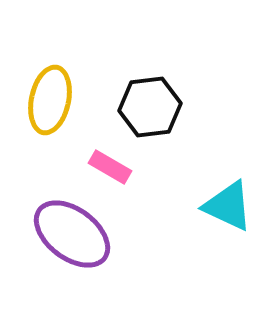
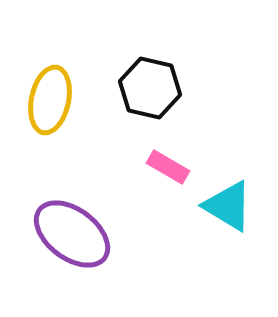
black hexagon: moved 19 px up; rotated 20 degrees clockwise
pink rectangle: moved 58 px right
cyan triangle: rotated 6 degrees clockwise
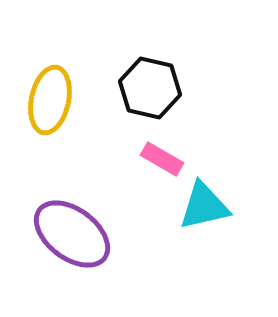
pink rectangle: moved 6 px left, 8 px up
cyan triangle: moved 24 px left; rotated 44 degrees counterclockwise
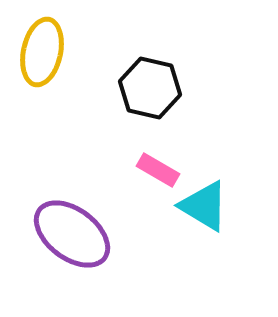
yellow ellipse: moved 8 px left, 48 px up
pink rectangle: moved 4 px left, 11 px down
cyan triangle: rotated 44 degrees clockwise
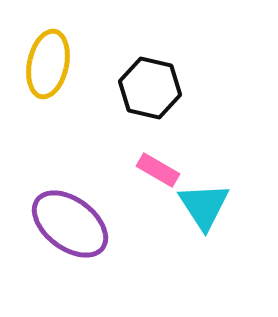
yellow ellipse: moved 6 px right, 12 px down
cyan triangle: rotated 26 degrees clockwise
purple ellipse: moved 2 px left, 10 px up
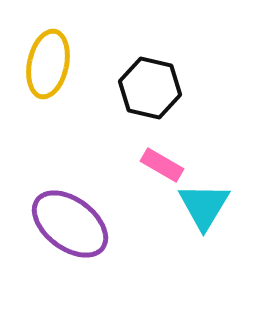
pink rectangle: moved 4 px right, 5 px up
cyan triangle: rotated 4 degrees clockwise
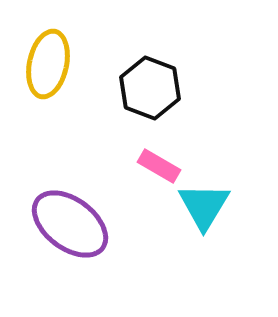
black hexagon: rotated 8 degrees clockwise
pink rectangle: moved 3 px left, 1 px down
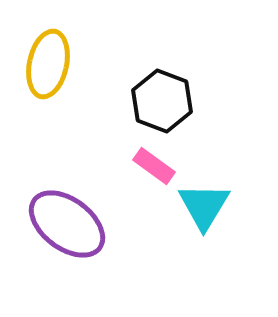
black hexagon: moved 12 px right, 13 px down
pink rectangle: moved 5 px left; rotated 6 degrees clockwise
purple ellipse: moved 3 px left
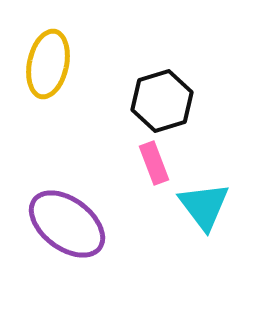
black hexagon: rotated 22 degrees clockwise
pink rectangle: moved 3 px up; rotated 33 degrees clockwise
cyan triangle: rotated 8 degrees counterclockwise
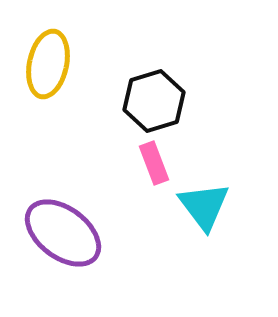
black hexagon: moved 8 px left
purple ellipse: moved 4 px left, 9 px down
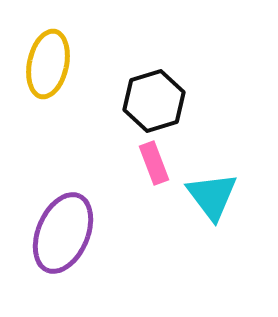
cyan triangle: moved 8 px right, 10 px up
purple ellipse: rotated 76 degrees clockwise
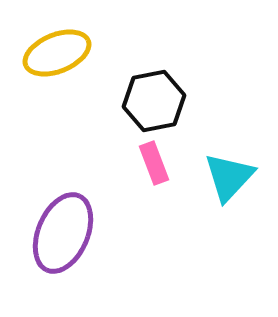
yellow ellipse: moved 9 px right, 11 px up; rotated 56 degrees clockwise
black hexagon: rotated 6 degrees clockwise
cyan triangle: moved 17 px right, 19 px up; rotated 20 degrees clockwise
